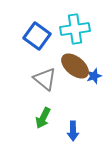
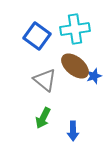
gray triangle: moved 1 px down
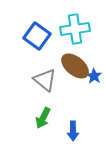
blue star: rotated 21 degrees counterclockwise
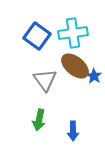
cyan cross: moved 2 px left, 4 px down
gray triangle: rotated 15 degrees clockwise
green arrow: moved 4 px left, 2 px down; rotated 15 degrees counterclockwise
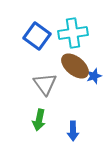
blue star: rotated 21 degrees clockwise
gray triangle: moved 4 px down
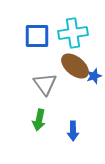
blue square: rotated 36 degrees counterclockwise
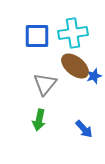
gray triangle: rotated 15 degrees clockwise
blue arrow: moved 11 px right, 2 px up; rotated 42 degrees counterclockwise
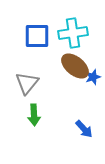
blue star: moved 1 px left, 1 px down
gray triangle: moved 18 px left, 1 px up
green arrow: moved 5 px left, 5 px up; rotated 15 degrees counterclockwise
